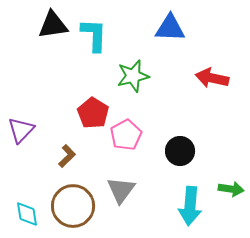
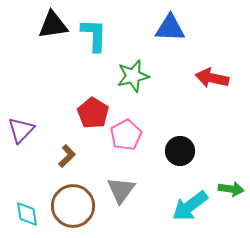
cyan arrow: rotated 48 degrees clockwise
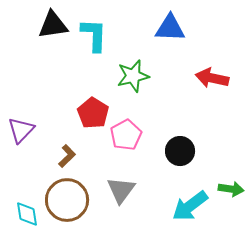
brown circle: moved 6 px left, 6 px up
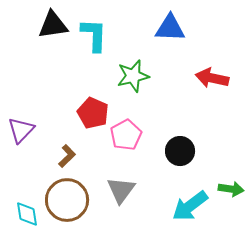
red pentagon: rotated 8 degrees counterclockwise
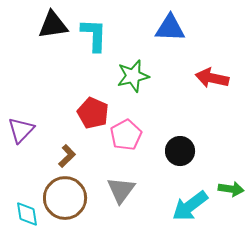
brown circle: moved 2 px left, 2 px up
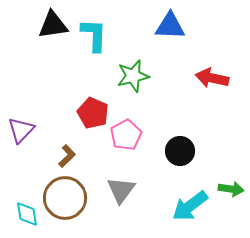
blue triangle: moved 2 px up
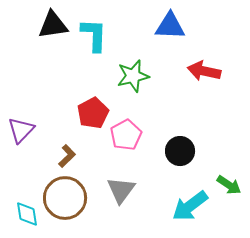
red arrow: moved 8 px left, 7 px up
red pentagon: rotated 20 degrees clockwise
green arrow: moved 2 px left, 4 px up; rotated 25 degrees clockwise
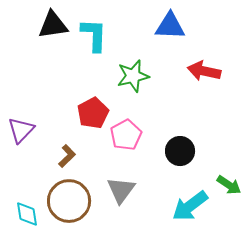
brown circle: moved 4 px right, 3 px down
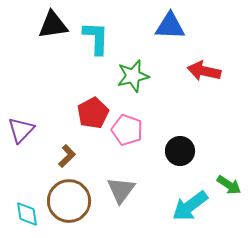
cyan L-shape: moved 2 px right, 3 px down
pink pentagon: moved 1 px right, 5 px up; rotated 24 degrees counterclockwise
